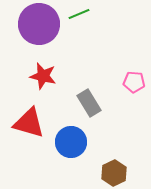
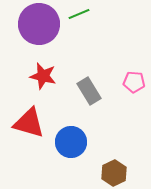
gray rectangle: moved 12 px up
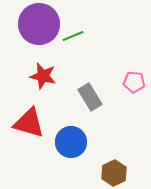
green line: moved 6 px left, 22 px down
gray rectangle: moved 1 px right, 6 px down
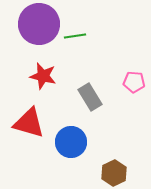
green line: moved 2 px right; rotated 15 degrees clockwise
